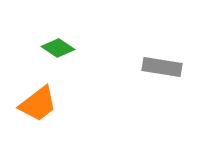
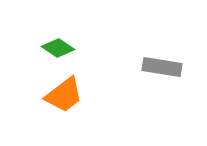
orange trapezoid: moved 26 px right, 9 px up
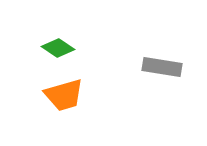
orange trapezoid: rotated 21 degrees clockwise
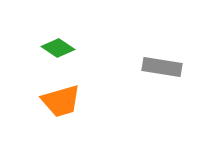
orange trapezoid: moved 3 px left, 6 px down
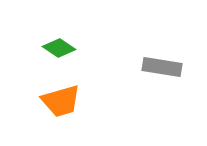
green diamond: moved 1 px right
